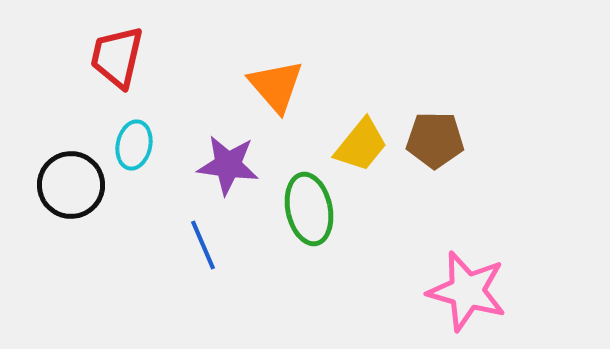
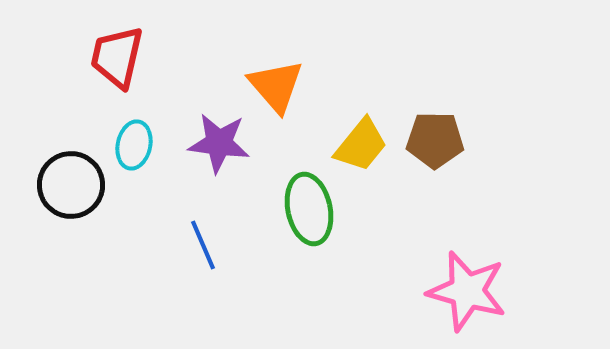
purple star: moved 9 px left, 22 px up
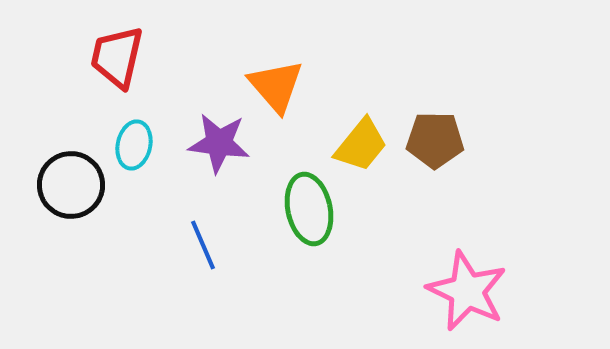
pink star: rotated 10 degrees clockwise
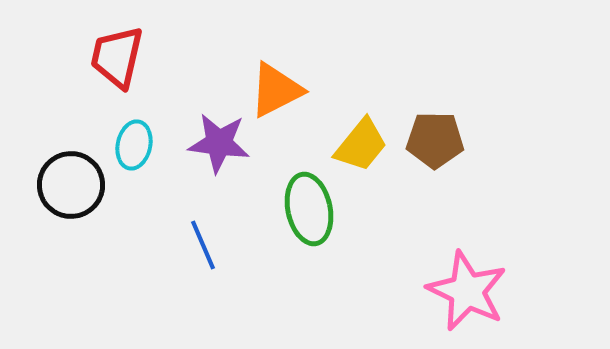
orange triangle: moved 4 px down; rotated 44 degrees clockwise
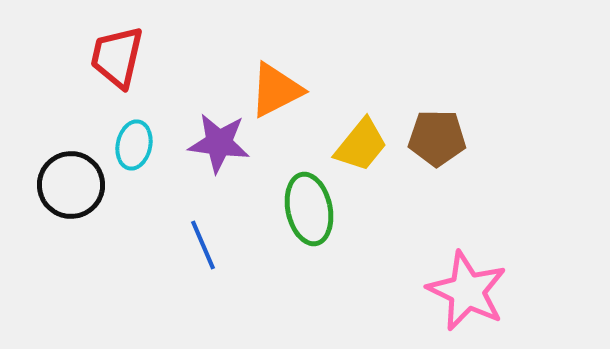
brown pentagon: moved 2 px right, 2 px up
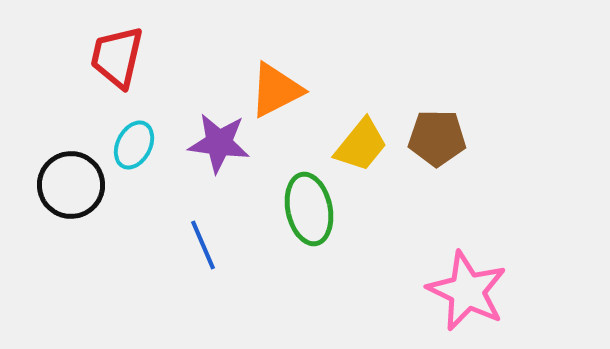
cyan ellipse: rotated 15 degrees clockwise
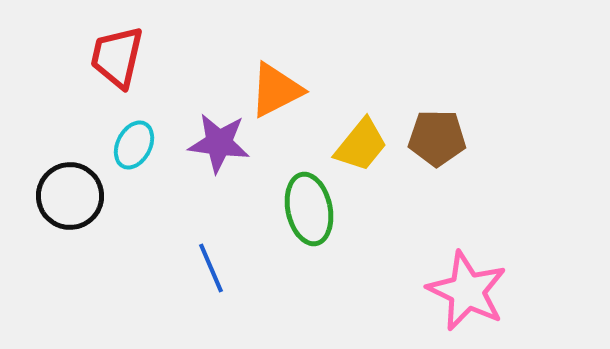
black circle: moved 1 px left, 11 px down
blue line: moved 8 px right, 23 px down
